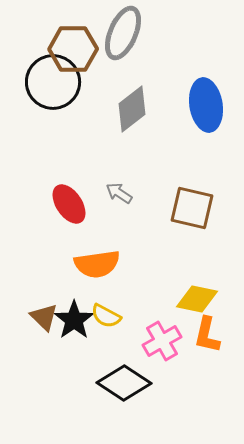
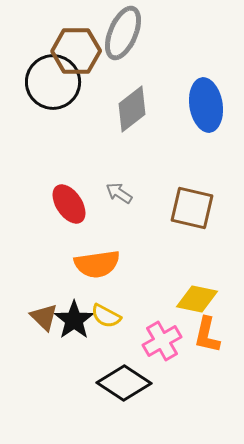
brown hexagon: moved 3 px right, 2 px down
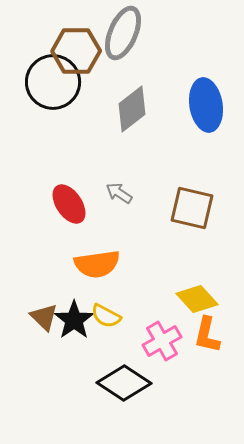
yellow diamond: rotated 36 degrees clockwise
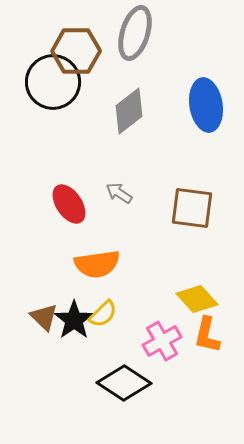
gray ellipse: moved 12 px right; rotated 6 degrees counterclockwise
gray diamond: moved 3 px left, 2 px down
brown square: rotated 6 degrees counterclockwise
yellow semicircle: moved 3 px left, 2 px up; rotated 72 degrees counterclockwise
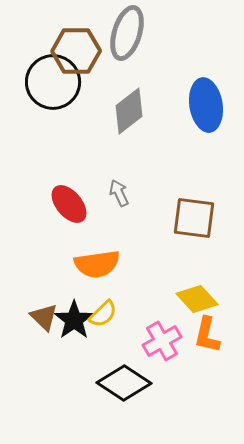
gray ellipse: moved 8 px left
gray arrow: rotated 32 degrees clockwise
red ellipse: rotated 6 degrees counterclockwise
brown square: moved 2 px right, 10 px down
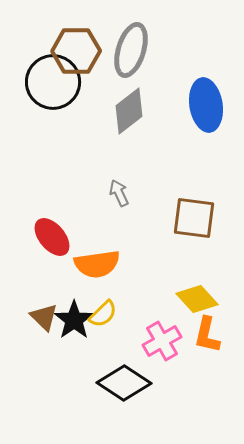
gray ellipse: moved 4 px right, 17 px down
red ellipse: moved 17 px left, 33 px down
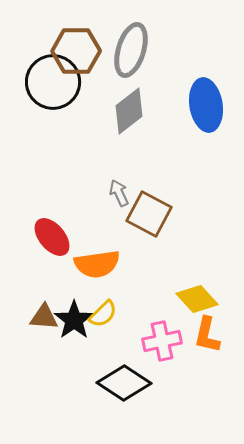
brown square: moved 45 px left, 4 px up; rotated 21 degrees clockwise
brown triangle: rotated 40 degrees counterclockwise
pink cross: rotated 18 degrees clockwise
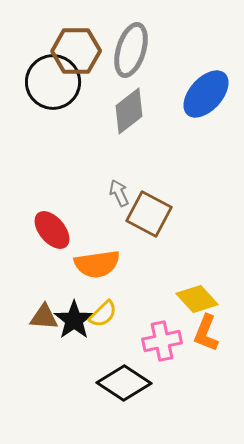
blue ellipse: moved 11 px up; rotated 51 degrees clockwise
red ellipse: moved 7 px up
orange L-shape: moved 1 px left, 2 px up; rotated 9 degrees clockwise
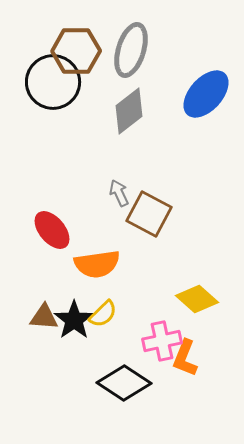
yellow diamond: rotated 6 degrees counterclockwise
orange L-shape: moved 21 px left, 25 px down
